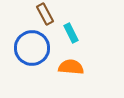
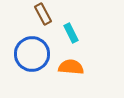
brown rectangle: moved 2 px left
blue circle: moved 6 px down
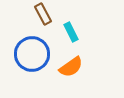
cyan rectangle: moved 1 px up
orange semicircle: rotated 140 degrees clockwise
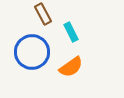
blue circle: moved 2 px up
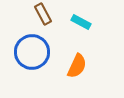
cyan rectangle: moved 10 px right, 10 px up; rotated 36 degrees counterclockwise
orange semicircle: moved 6 px right, 1 px up; rotated 30 degrees counterclockwise
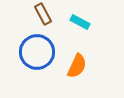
cyan rectangle: moved 1 px left
blue circle: moved 5 px right
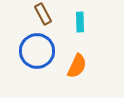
cyan rectangle: rotated 60 degrees clockwise
blue circle: moved 1 px up
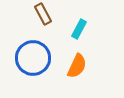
cyan rectangle: moved 1 px left, 7 px down; rotated 30 degrees clockwise
blue circle: moved 4 px left, 7 px down
